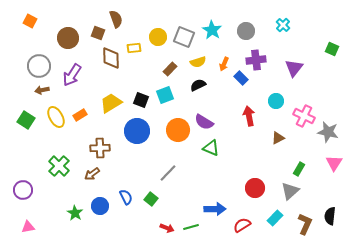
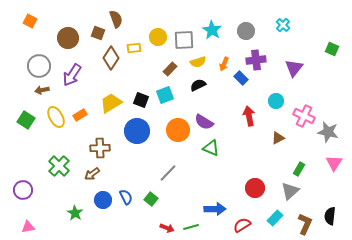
gray square at (184, 37): moved 3 px down; rotated 25 degrees counterclockwise
brown diamond at (111, 58): rotated 35 degrees clockwise
blue circle at (100, 206): moved 3 px right, 6 px up
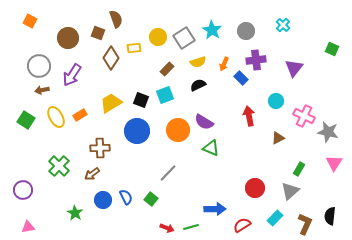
gray square at (184, 40): moved 2 px up; rotated 30 degrees counterclockwise
brown rectangle at (170, 69): moved 3 px left
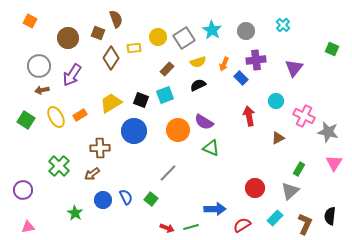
blue circle at (137, 131): moved 3 px left
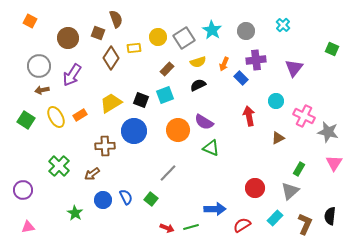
brown cross at (100, 148): moved 5 px right, 2 px up
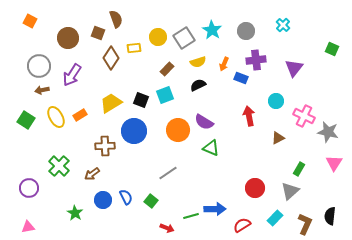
blue rectangle at (241, 78): rotated 24 degrees counterclockwise
gray line at (168, 173): rotated 12 degrees clockwise
purple circle at (23, 190): moved 6 px right, 2 px up
green square at (151, 199): moved 2 px down
green line at (191, 227): moved 11 px up
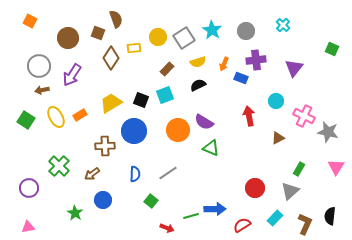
pink triangle at (334, 163): moved 2 px right, 4 px down
blue semicircle at (126, 197): moved 9 px right, 23 px up; rotated 28 degrees clockwise
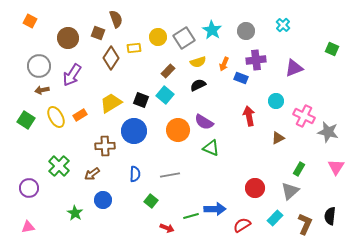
purple triangle at (294, 68): rotated 30 degrees clockwise
brown rectangle at (167, 69): moved 1 px right, 2 px down
cyan square at (165, 95): rotated 30 degrees counterclockwise
gray line at (168, 173): moved 2 px right, 2 px down; rotated 24 degrees clockwise
